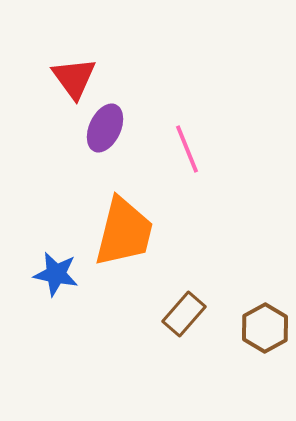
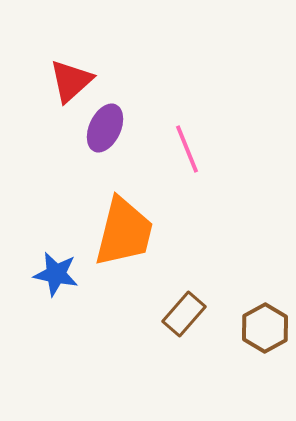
red triangle: moved 3 px left, 3 px down; rotated 24 degrees clockwise
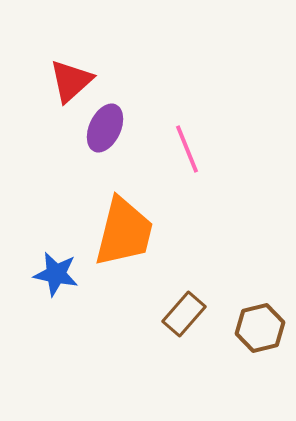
brown hexagon: moved 5 px left; rotated 15 degrees clockwise
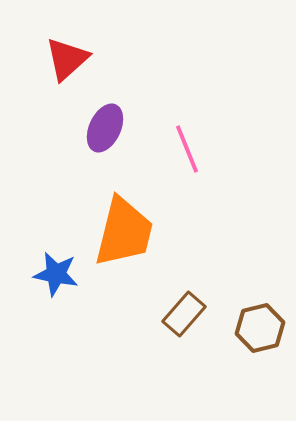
red triangle: moved 4 px left, 22 px up
